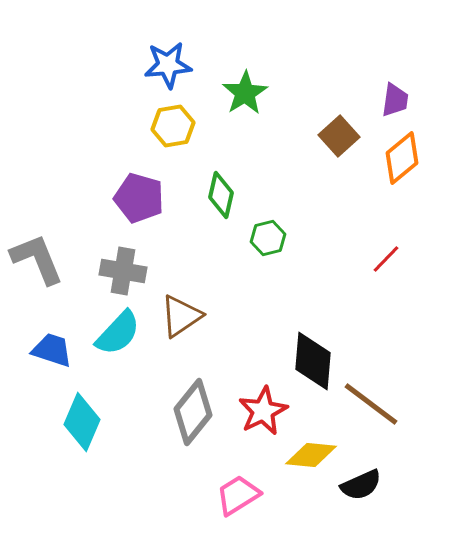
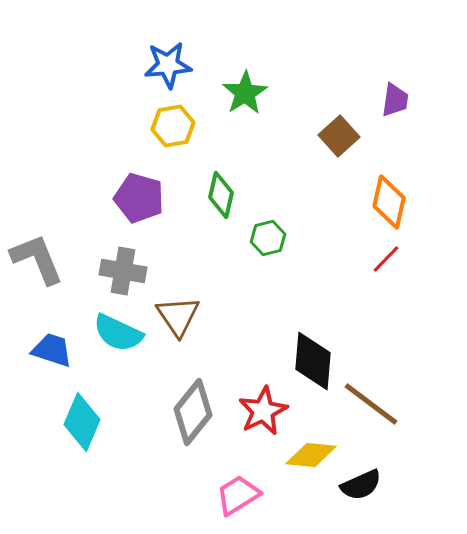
orange diamond: moved 13 px left, 44 px down; rotated 38 degrees counterclockwise
brown triangle: moved 3 px left; rotated 30 degrees counterclockwise
cyan semicircle: rotated 72 degrees clockwise
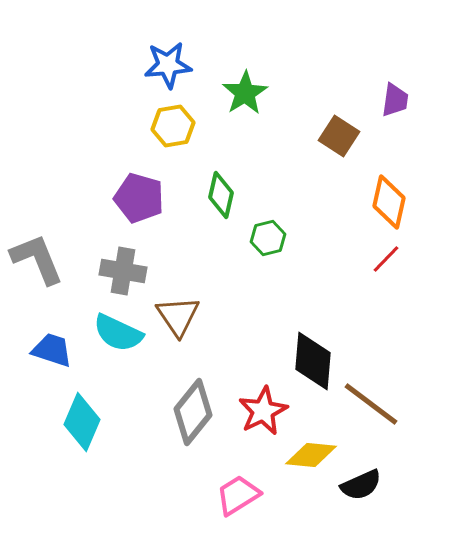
brown square: rotated 15 degrees counterclockwise
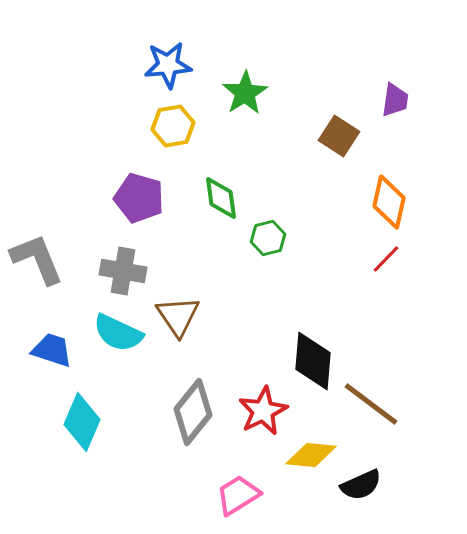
green diamond: moved 3 px down; rotated 21 degrees counterclockwise
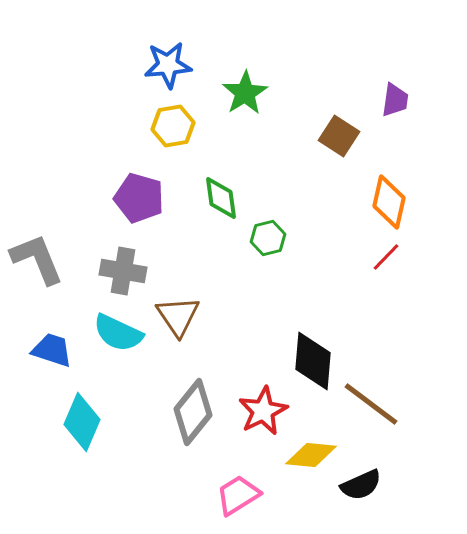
red line: moved 2 px up
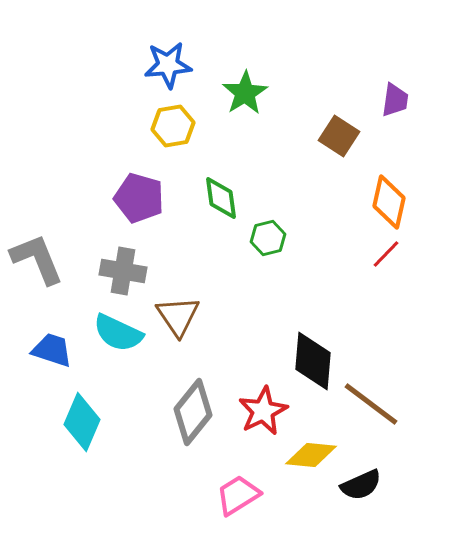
red line: moved 3 px up
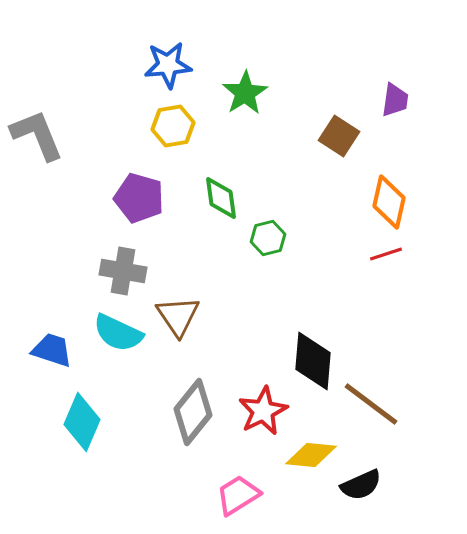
red line: rotated 28 degrees clockwise
gray L-shape: moved 124 px up
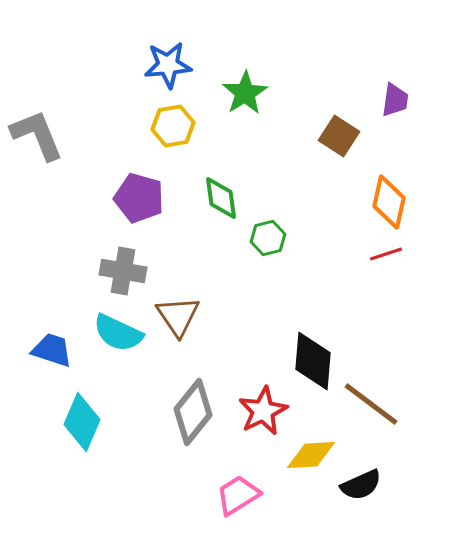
yellow diamond: rotated 9 degrees counterclockwise
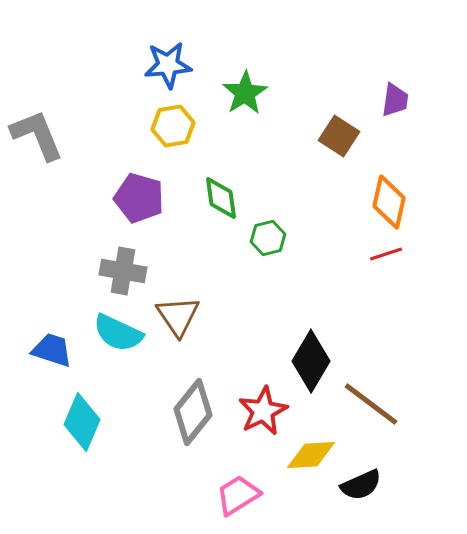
black diamond: moved 2 px left; rotated 26 degrees clockwise
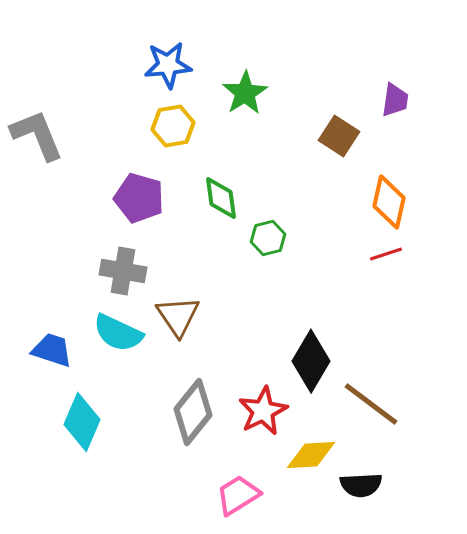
black semicircle: rotated 21 degrees clockwise
